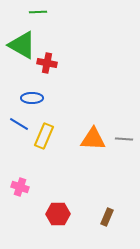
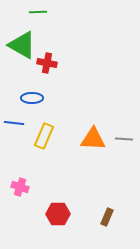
blue line: moved 5 px left, 1 px up; rotated 24 degrees counterclockwise
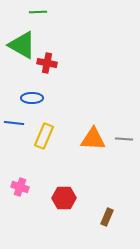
red hexagon: moved 6 px right, 16 px up
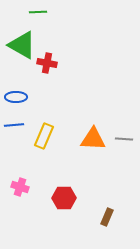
blue ellipse: moved 16 px left, 1 px up
blue line: moved 2 px down; rotated 12 degrees counterclockwise
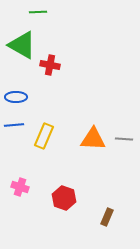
red cross: moved 3 px right, 2 px down
red hexagon: rotated 20 degrees clockwise
